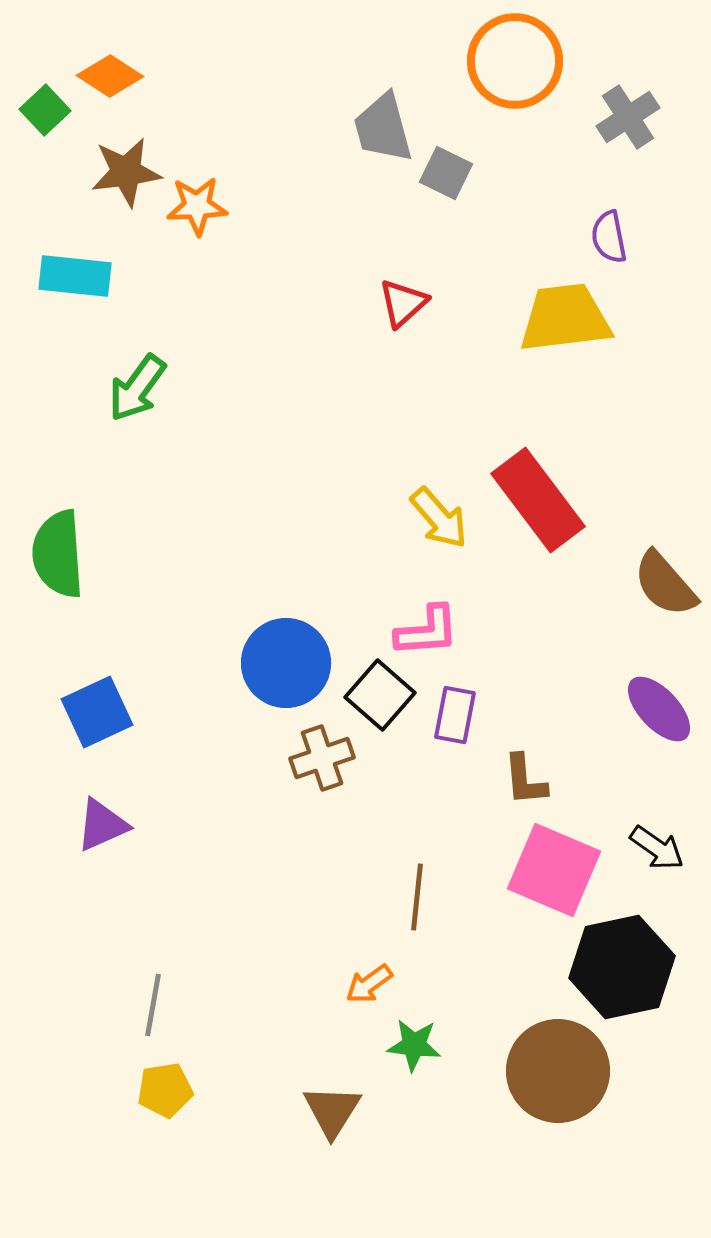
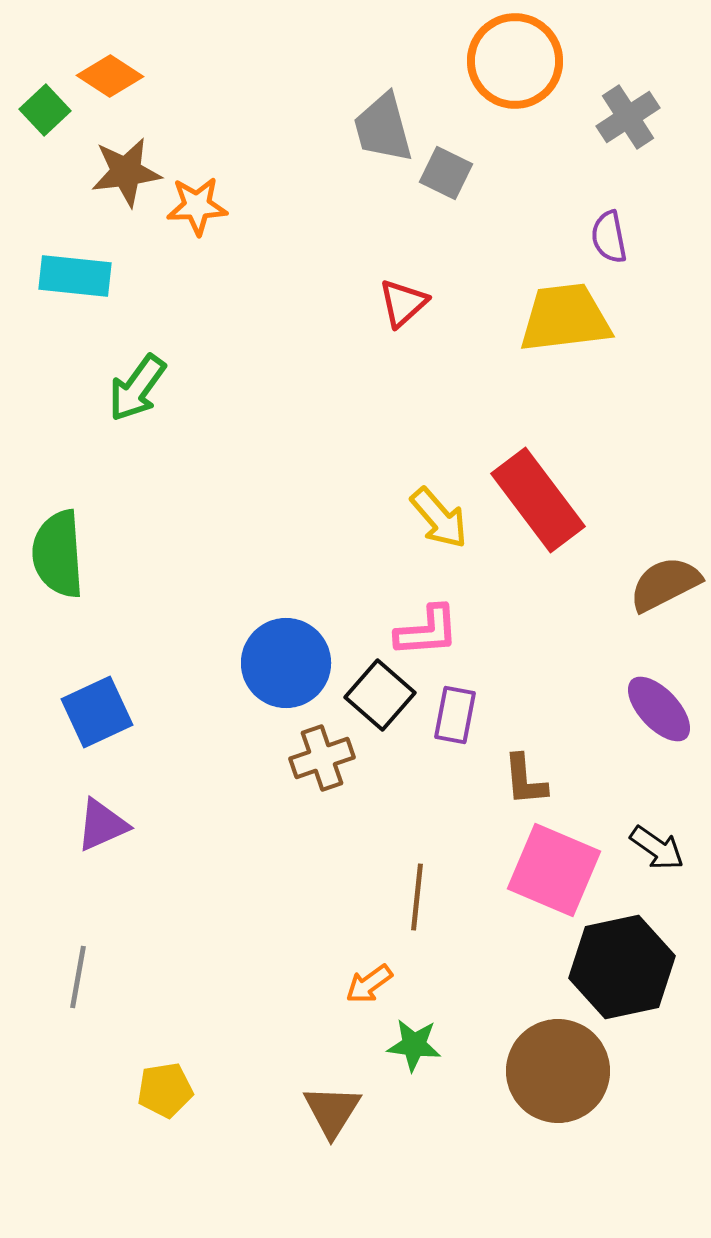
brown semicircle: rotated 104 degrees clockwise
gray line: moved 75 px left, 28 px up
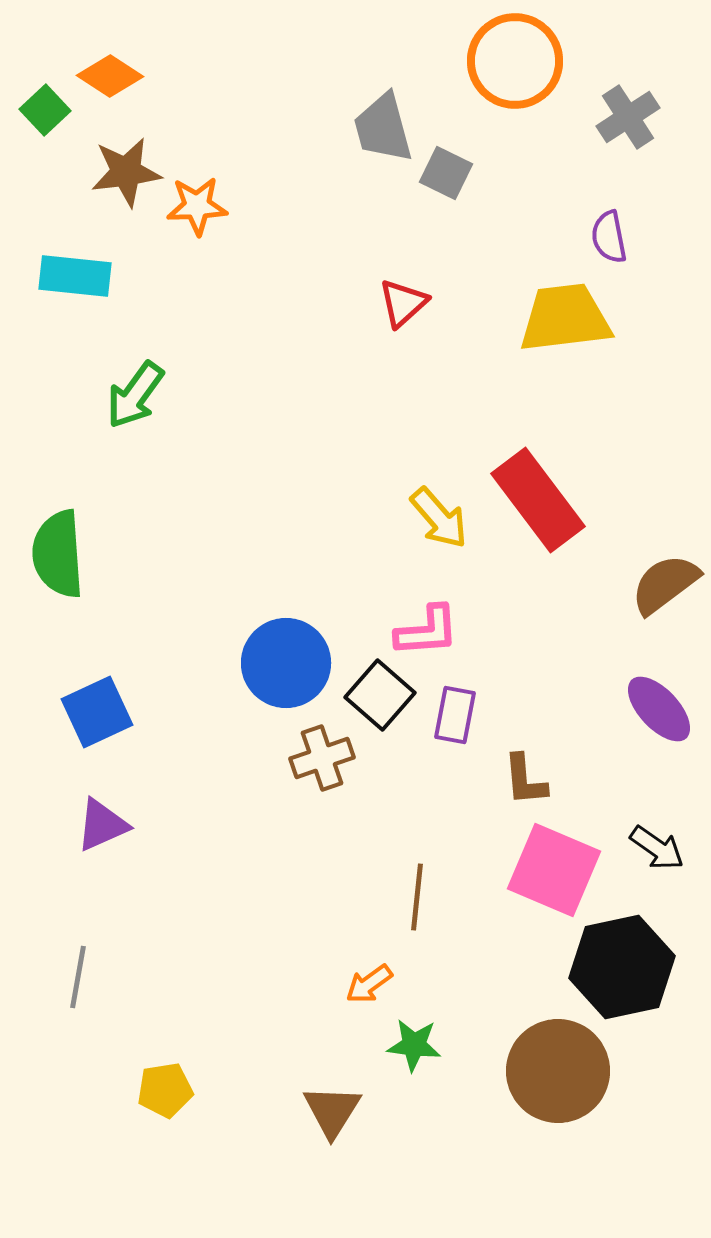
green arrow: moved 2 px left, 7 px down
brown semicircle: rotated 10 degrees counterclockwise
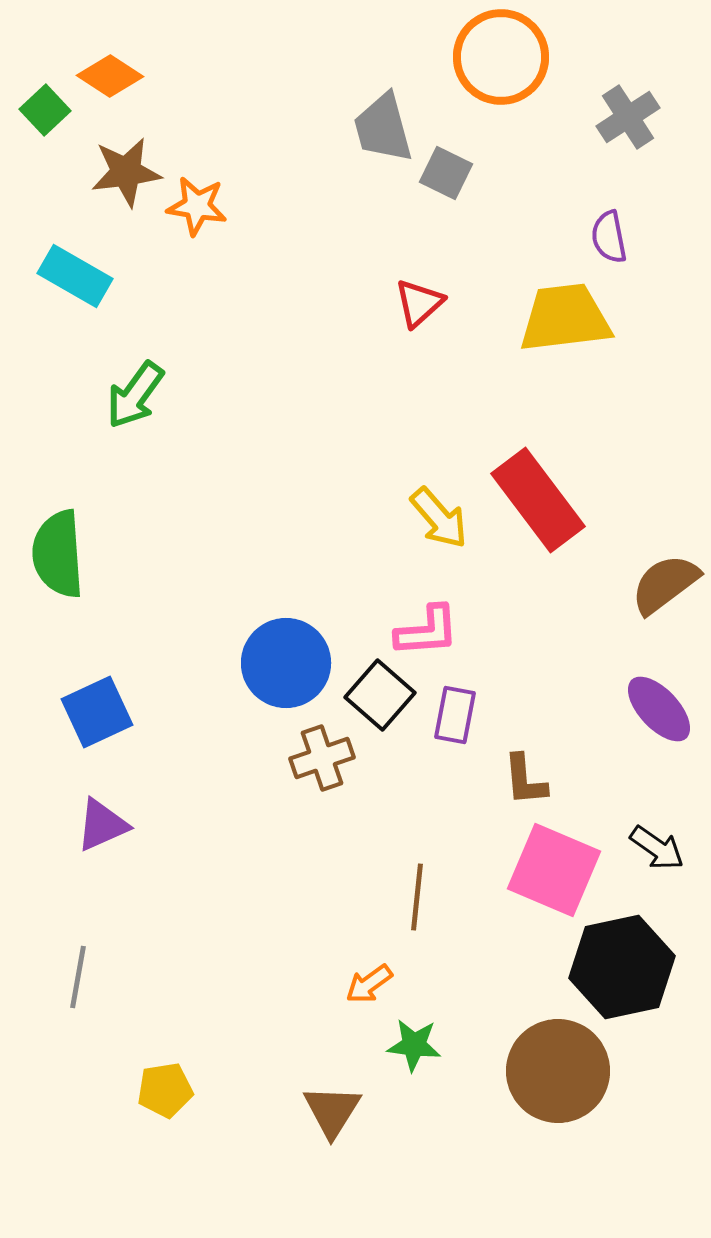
orange circle: moved 14 px left, 4 px up
orange star: rotated 12 degrees clockwise
cyan rectangle: rotated 24 degrees clockwise
red triangle: moved 16 px right
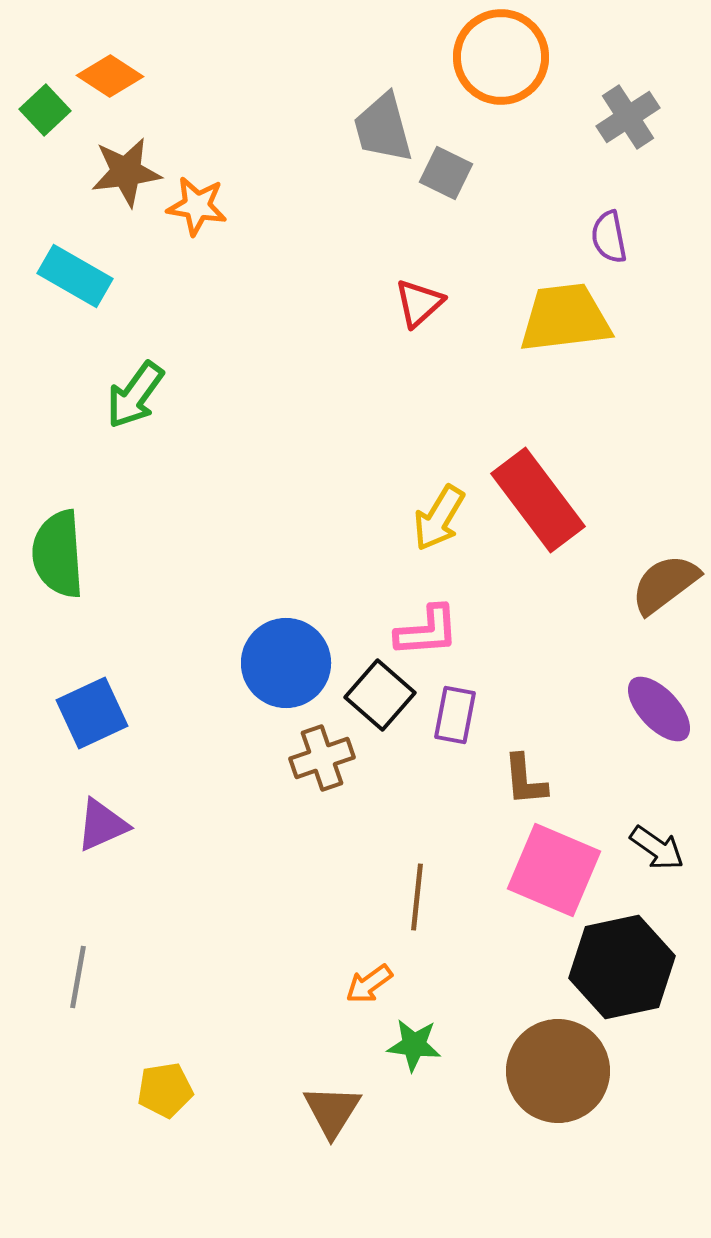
yellow arrow: rotated 72 degrees clockwise
blue square: moved 5 px left, 1 px down
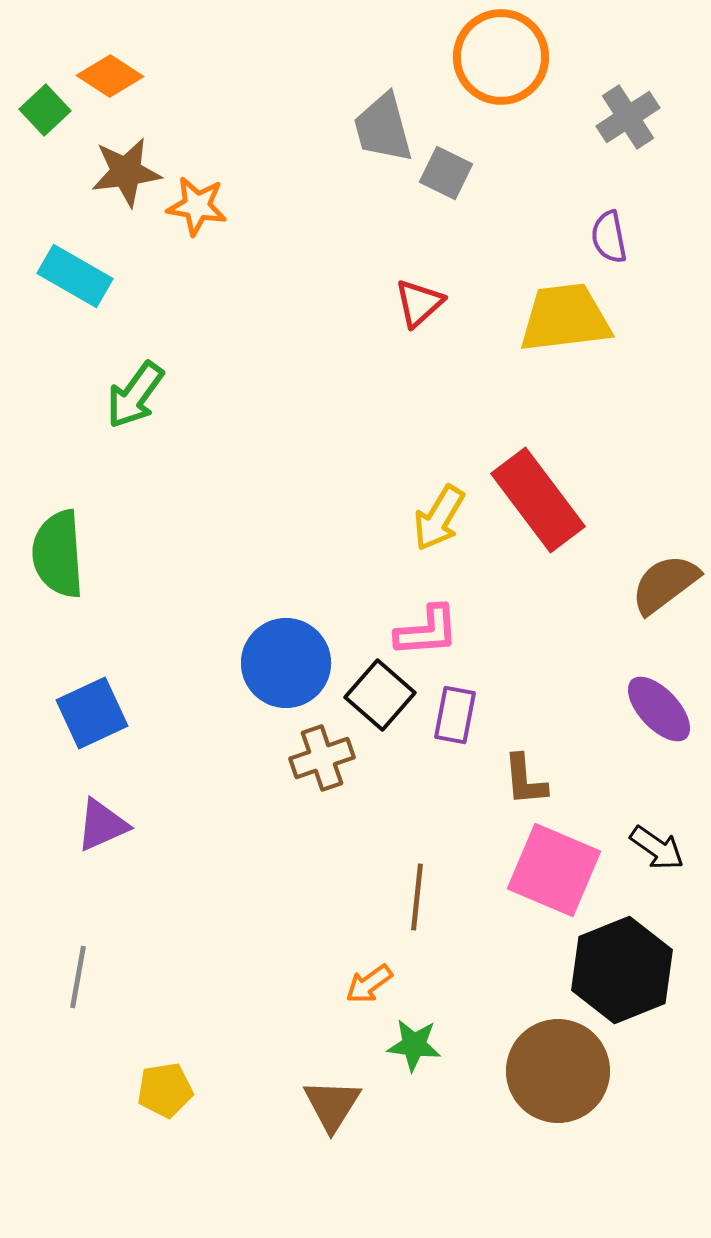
black hexagon: moved 3 px down; rotated 10 degrees counterclockwise
brown triangle: moved 6 px up
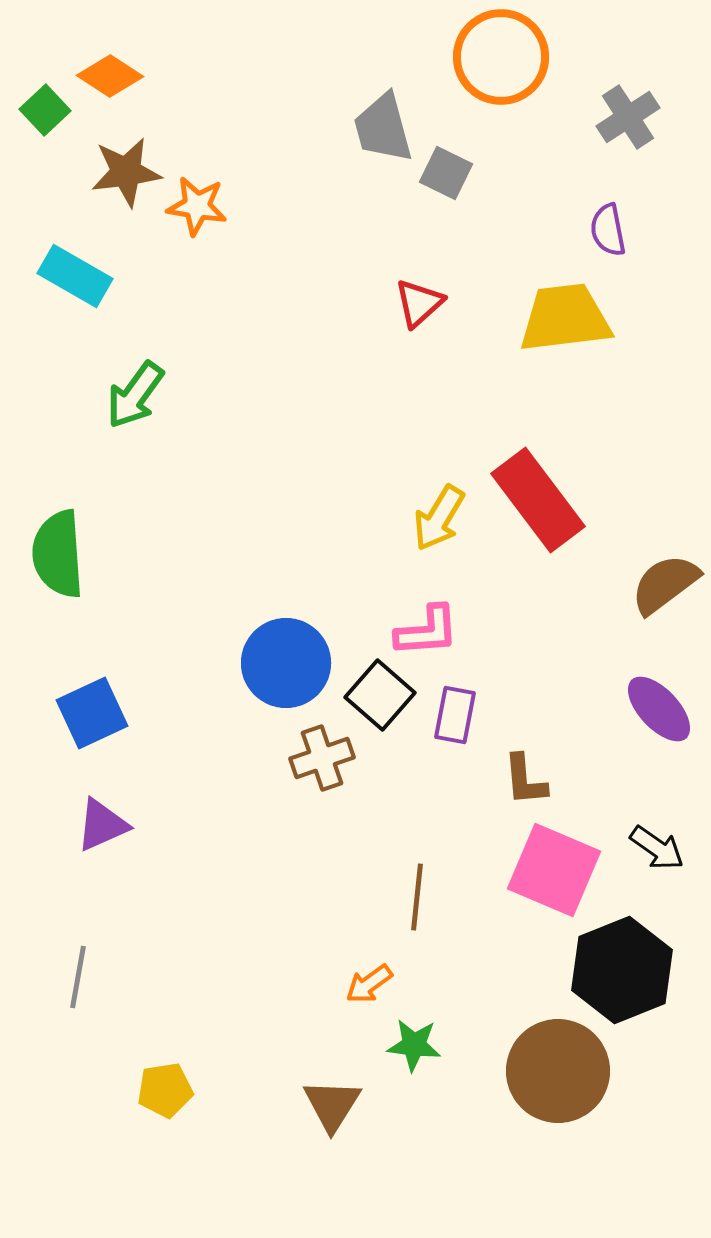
purple semicircle: moved 1 px left, 7 px up
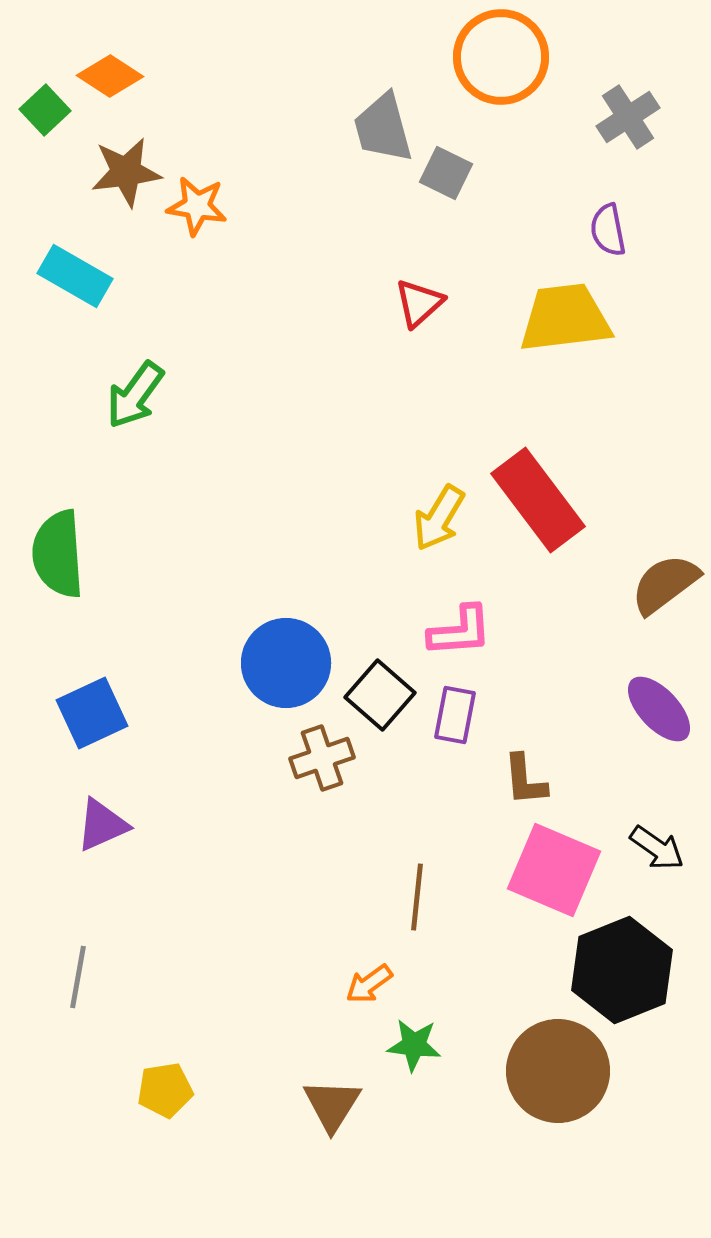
pink L-shape: moved 33 px right
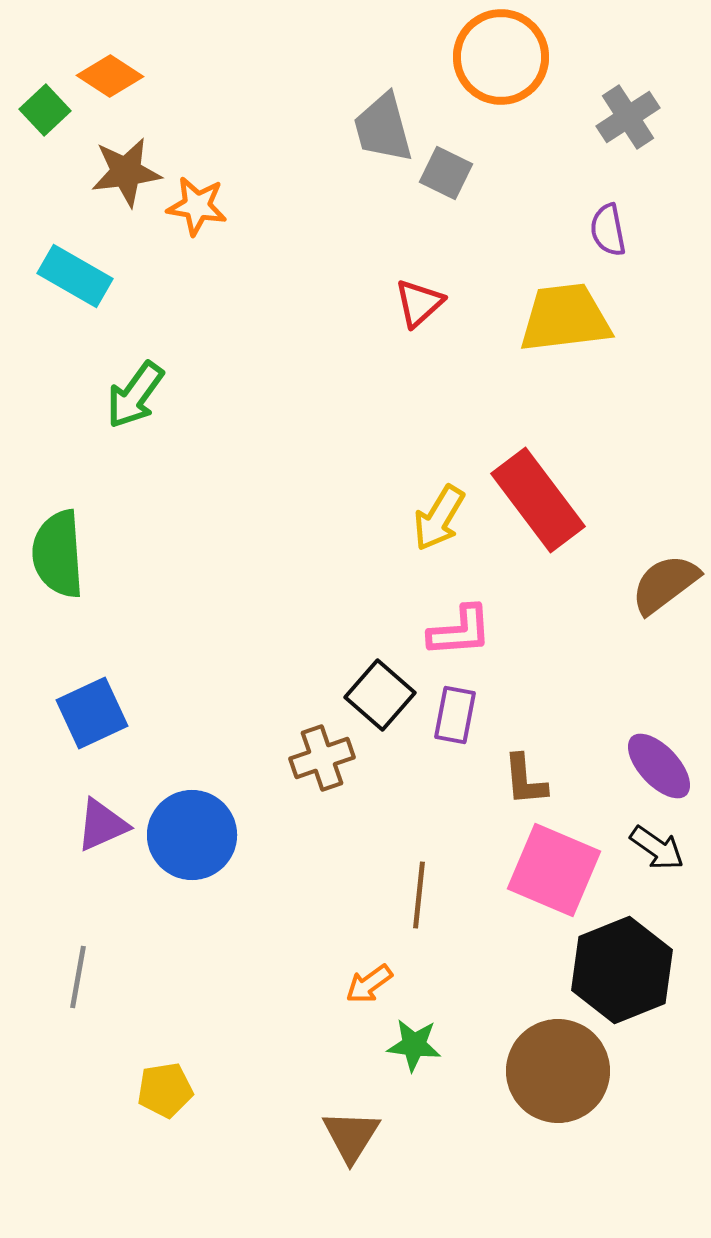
blue circle: moved 94 px left, 172 px down
purple ellipse: moved 57 px down
brown line: moved 2 px right, 2 px up
brown triangle: moved 19 px right, 31 px down
